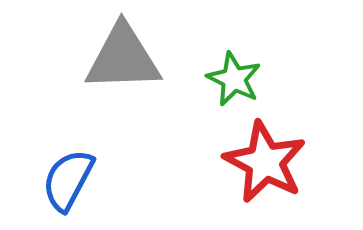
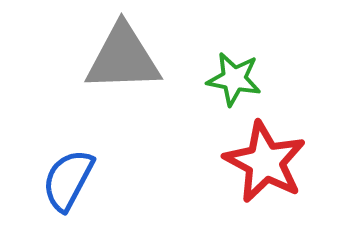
green star: rotated 16 degrees counterclockwise
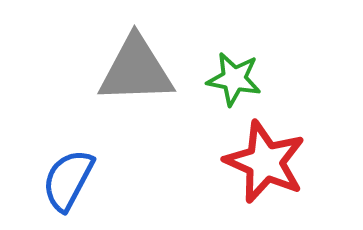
gray triangle: moved 13 px right, 12 px down
red star: rotated 4 degrees counterclockwise
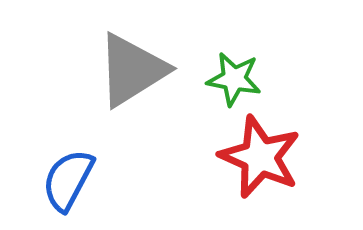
gray triangle: moved 4 px left; rotated 30 degrees counterclockwise
red star: moved 5 px left, 5 px up
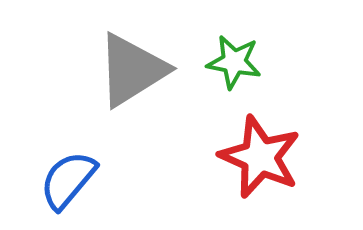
green star: moved 17 px up
blue semicircle: rotated 12 degrees clockwise
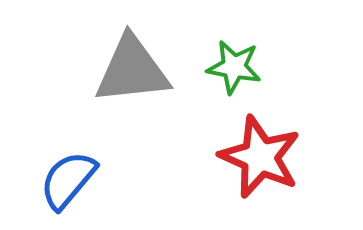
green star: moved 5 px down
gray triangle: rotated 26 degrees clockwise
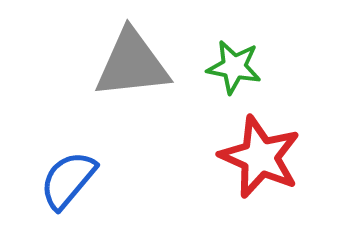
gray triangle: moved 6 px up
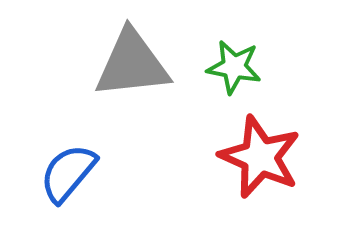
blue semicircle: moved 7 px up
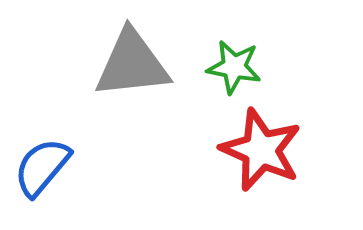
red star: moved 1 px right, 7 px up
blue semicircle: moved 26 px left, 6 px up
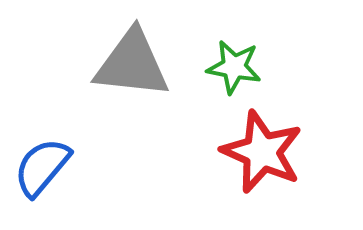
gray triangle: rotated 12 degrees clockwise
red star: moved 1 px right, 2 px down
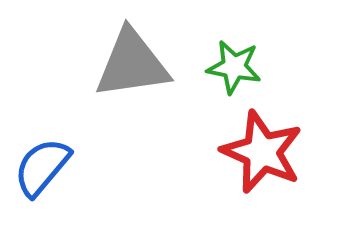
gray triangle: rotated 14 degrees counterclockwise
